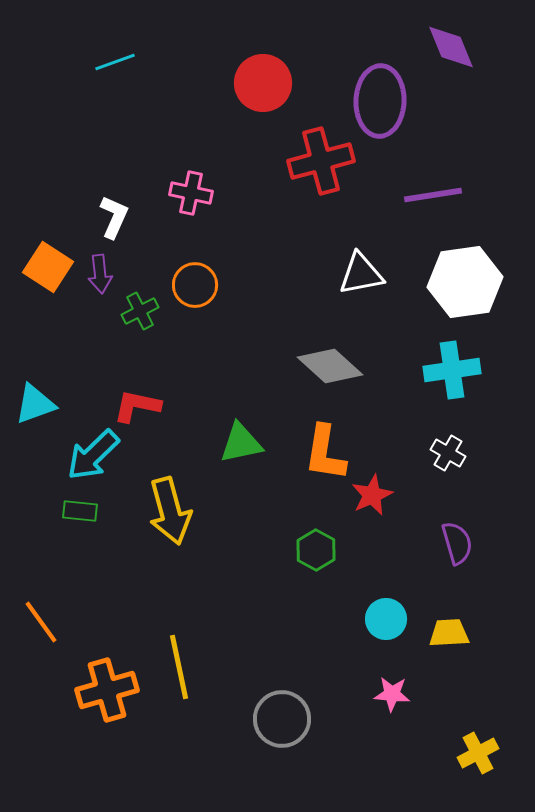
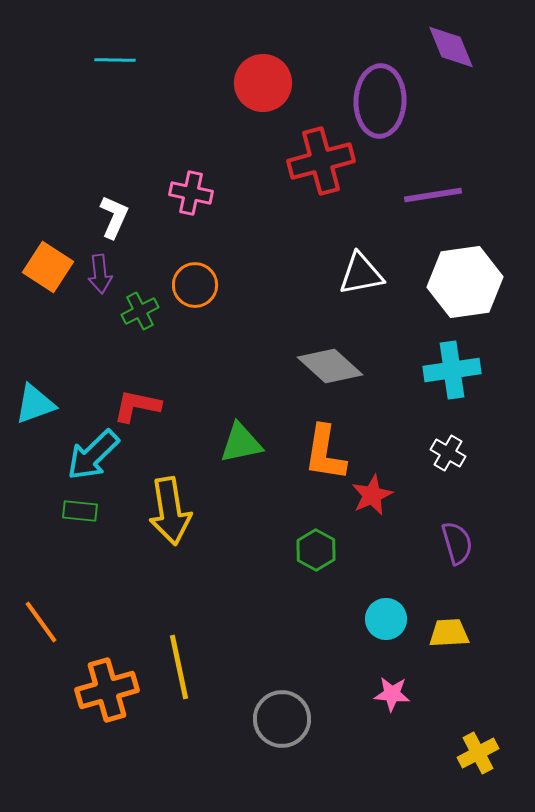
cyan line: moved 2 px up; rotated 21 degrees clockwise
yellow arrow: rotated 6 degrees clockwise
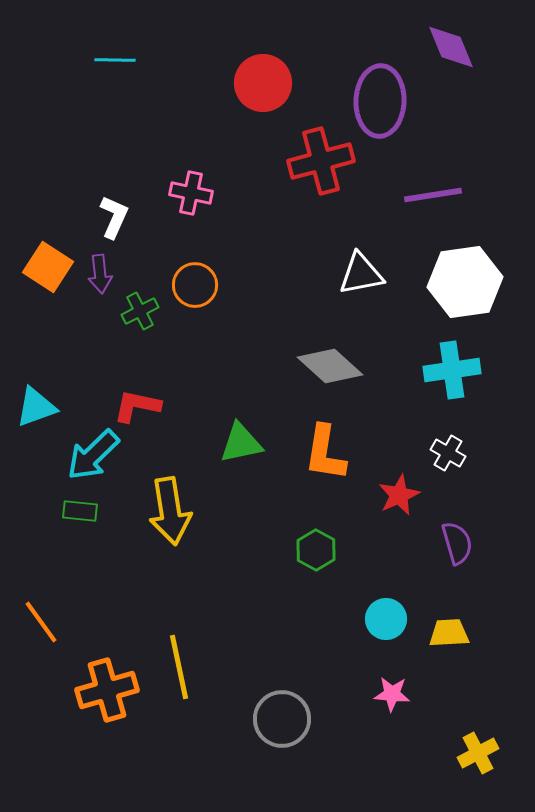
cyan triangle: moved 1 px right, 3 px down
red star: moved 27 px right
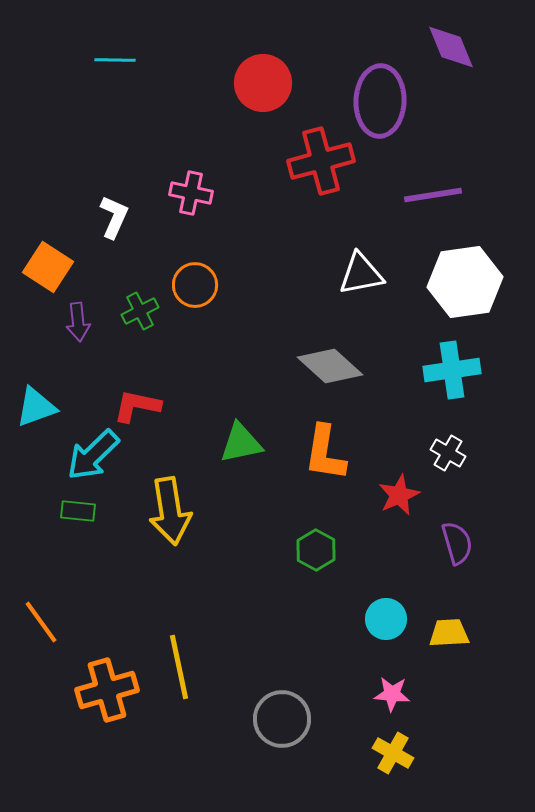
purple arrow: moved 22 px left, 48 px down
green rectangle: moved 2 px left
yellow cross: moved 85 px left; rotated 33 degrees counterclockwise
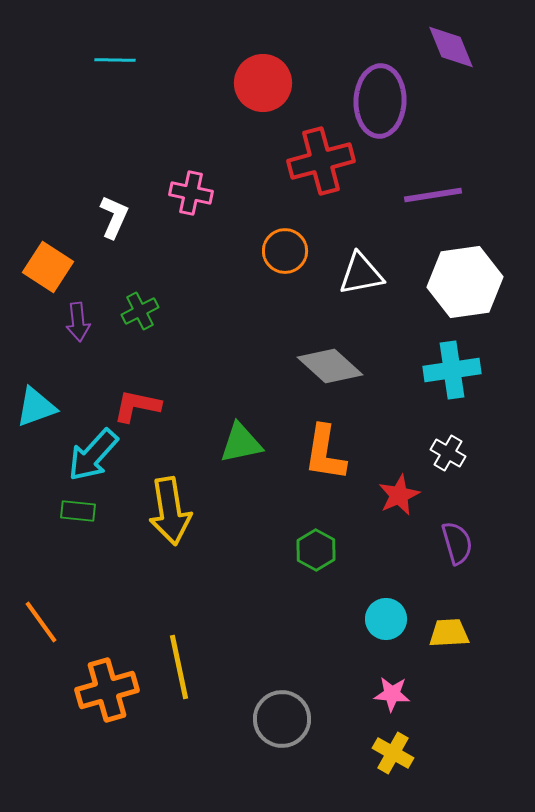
orange circle: moved 90 px right, 34 px up
cyan arrow: rotated 4 degrees counterclockwise
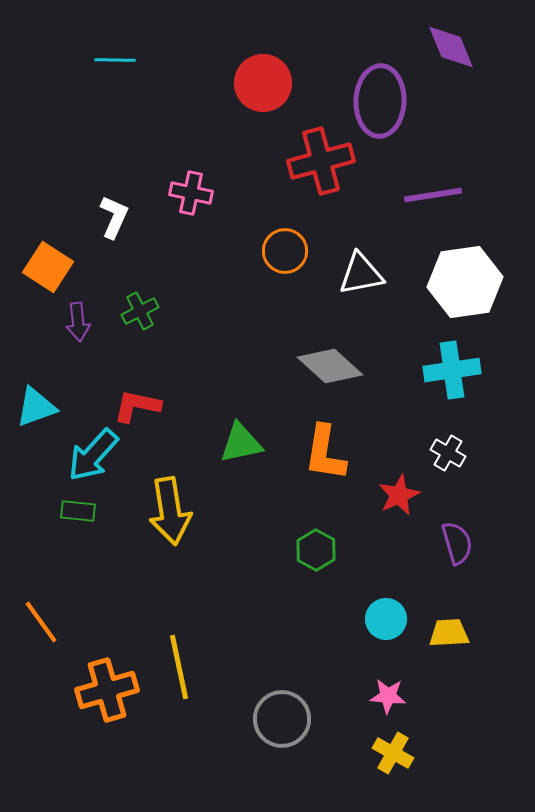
pink star: moved 4 px left, 2 px down
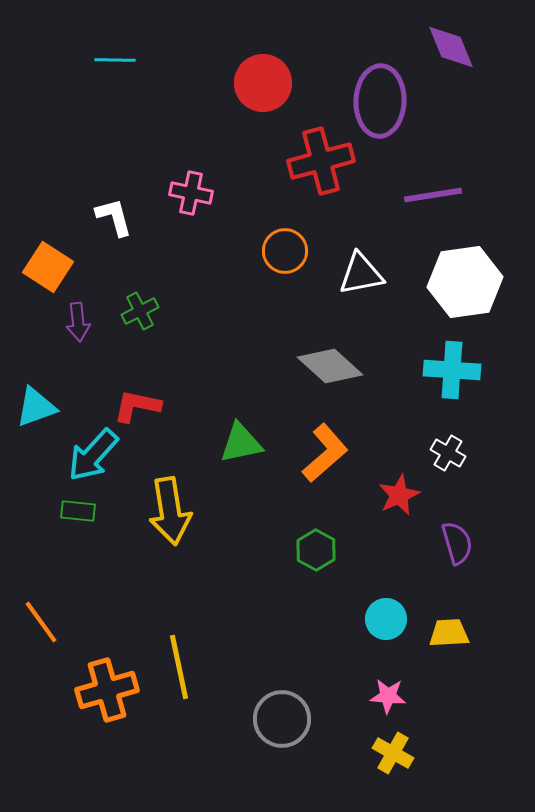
white L-shape: rotated 39 degrees counterclockwise
cyan cross: rotated 12 degrees clockwise
orange L-shape: rotated 140 degrees counterclockwise
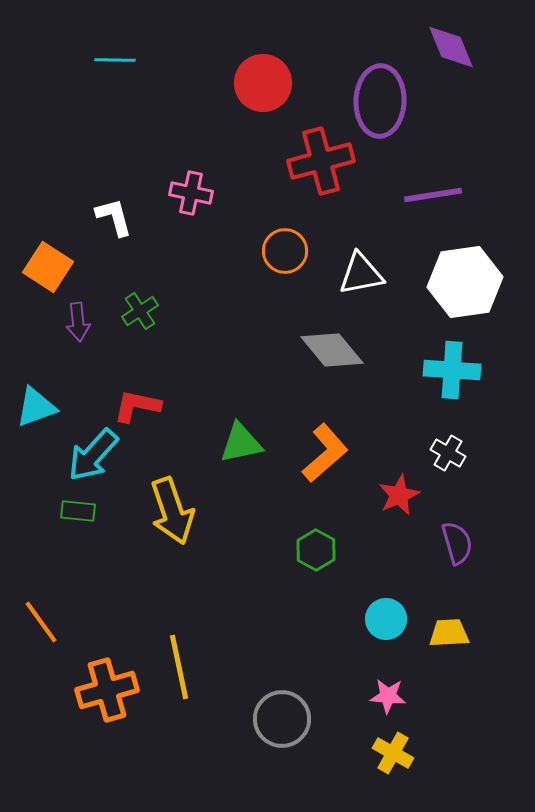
green cross: rotated 6 degrees counterclockwise
gray diamond: moved 2 px right, 16 px up; rotated 8 degrees clockwise
yellow arrow: moved 2 px right; rotated 10 degrees counterclockwise
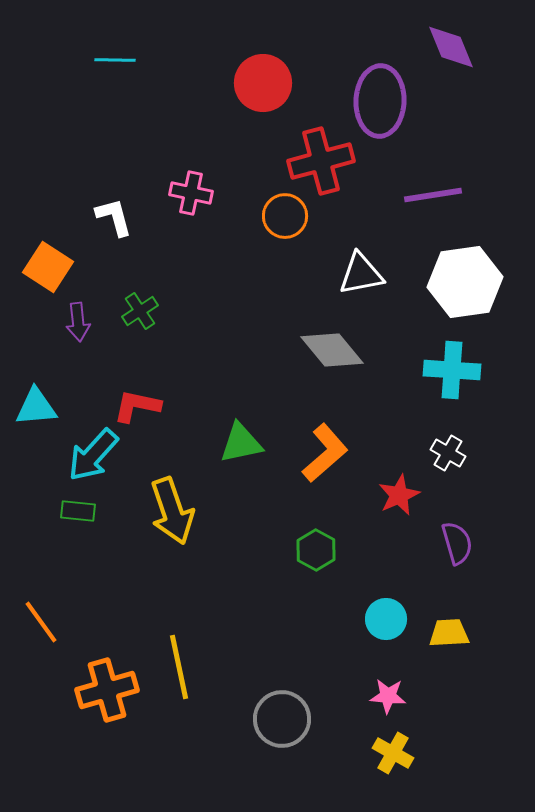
orange circle: moved 35 px up
cyan triangle: rotated 15 degrees clockwise
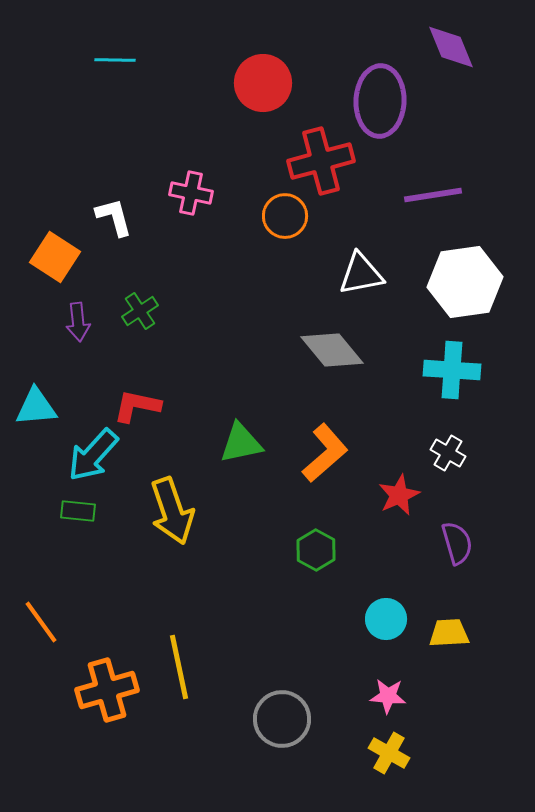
orange square: moved 7 px right, 10 px up
yellow cross: moved 4 px left
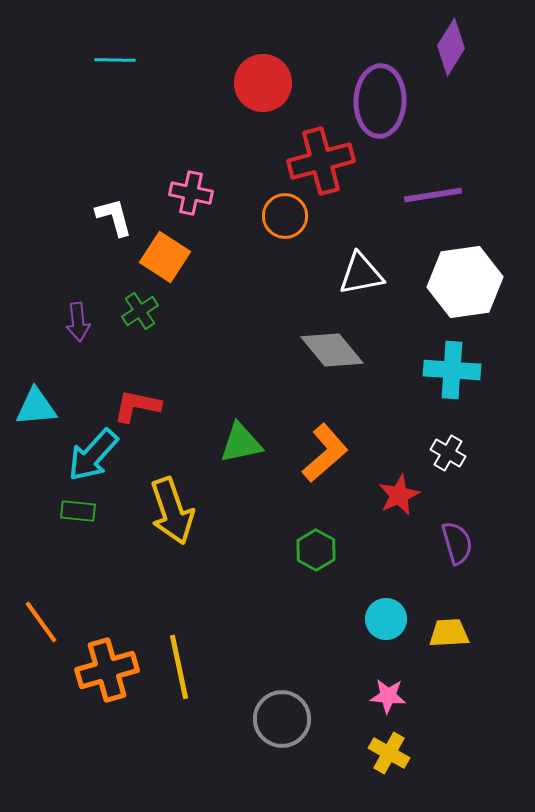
purple diamond: rotated 54 degrees clockwise
orange square: moved 110 px right
orange cross: moved 20 px up
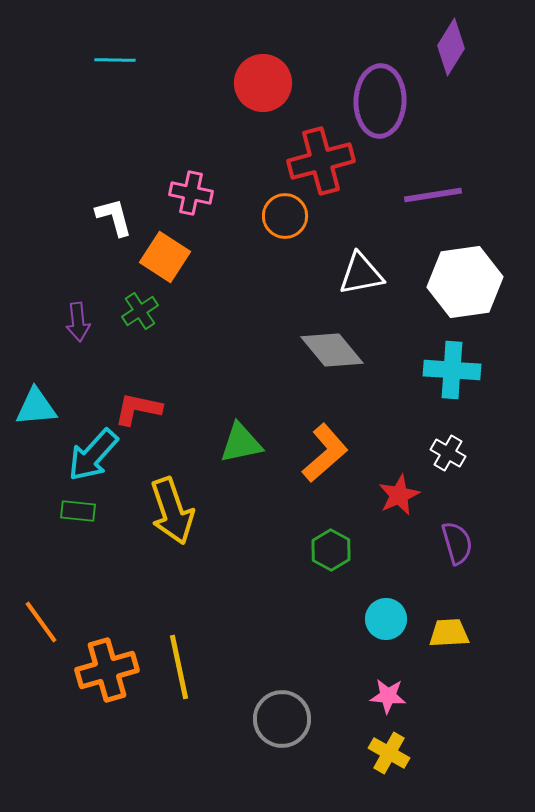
red L-shape: moved 1 px right, 3 px down
green hexagon: moved 15 px right
